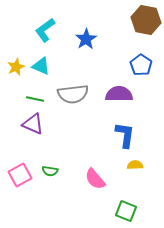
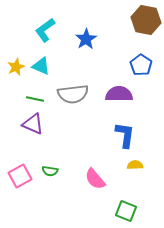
pink square: moved 1 px down
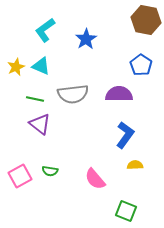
purple triangle: moved 7 px right; rotated 15 degrees clockwise
blue L-shape: rotated 28 degrees clockwise
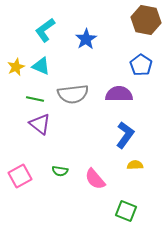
green semicircle: moved 10 px right
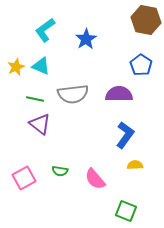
pink square: moved 4 px right, 2 px down
